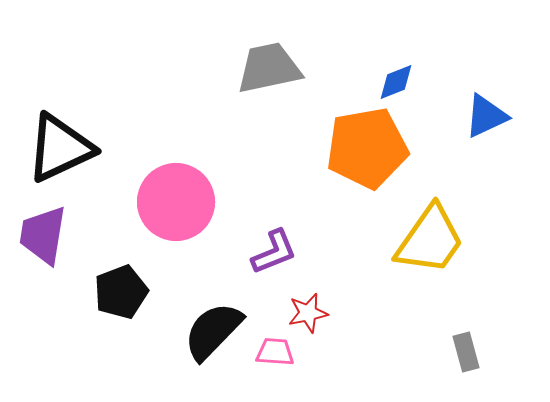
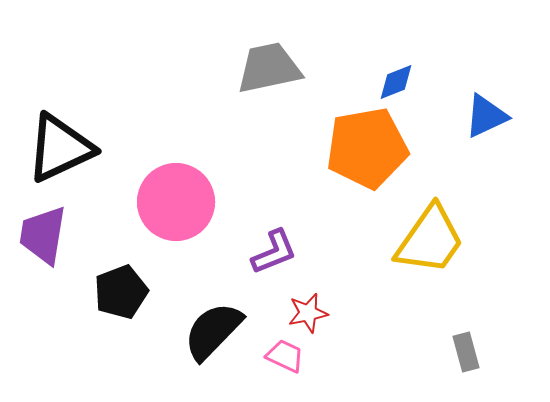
pink trapezoid: moved 10 px right, 4 px down; rotated 21 degrees clockwise
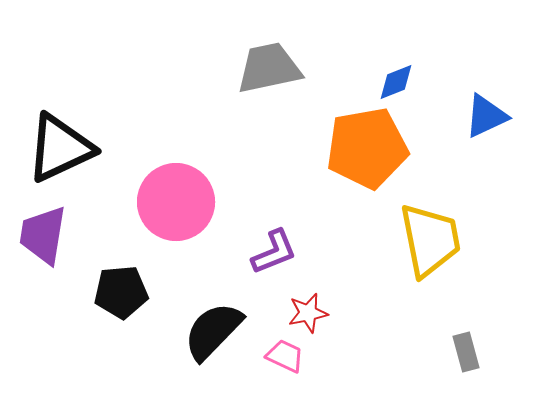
yellow trapezoid: rotated 46 degrees counterclockwise
black pentagon: rotated 16 degrees clockwise
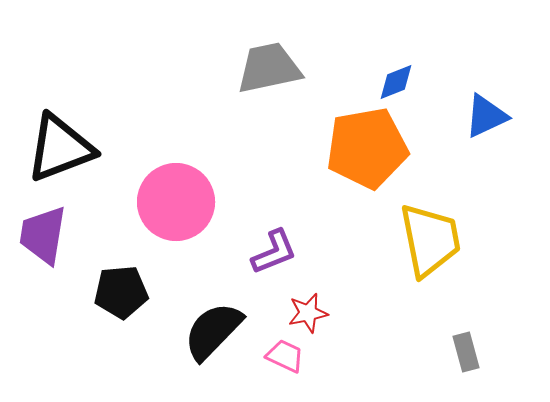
black triangle: rotated 4 degrees clockwise
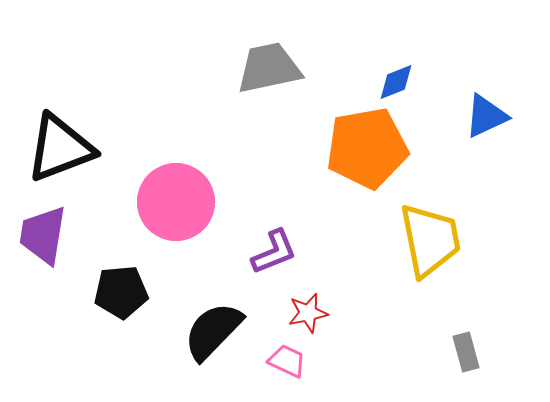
pink trapezoid: moved 2 px right, 5 px down
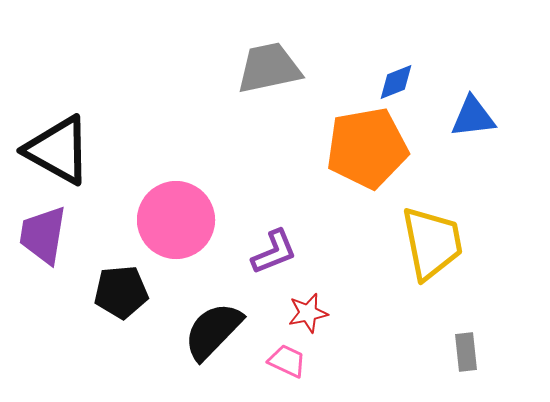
blue triangle: moved 13 px left, 1 px down; rotated 18 degrees clockwise
black triangle: moved 2 px left, 2 px down; rotated 50 degrees clockwise
pink circle: moved 18 px down
yellow trapezoid: moved 2 px right, 3 px down
gray rectangle: rotated 9 degrees clockwise
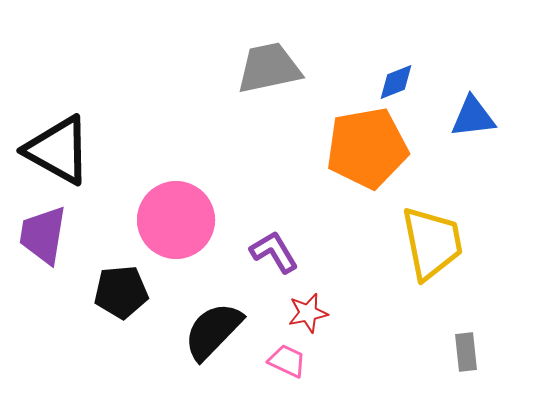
purple L-shape: rotated 99 degrees counterclockwise
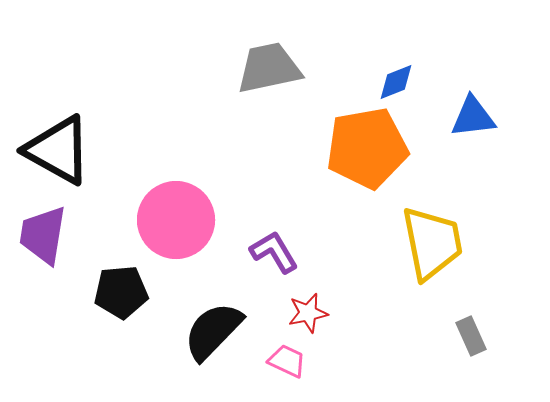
gray rectangle: moved 5 px right, 16 px up; rotated 18 degrees counterclockwise
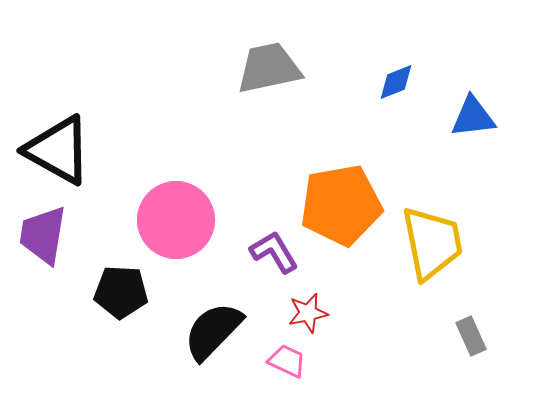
orange pentagon: moved 26 px left, 57 px down
black pentagon: rotated 8 degrees clockwise
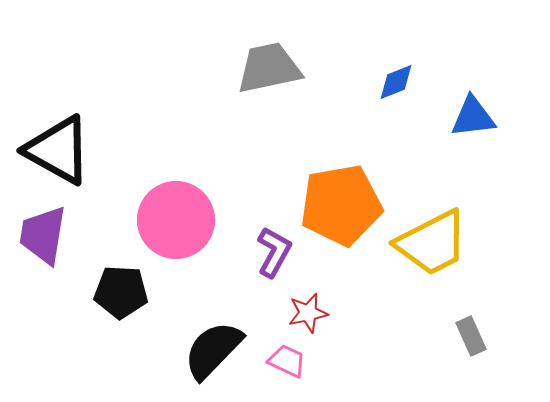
yellow trapezoid: rotated 74 degrees clockwise
purple L-shape: rotated 60 degrees clockwise
black semicircle: moved 19 px down
